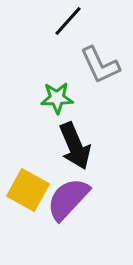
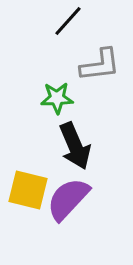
gray L-shape: rotated 72 degrees counterclockwise
yellow square: rotated 15 degrees counterclockwise
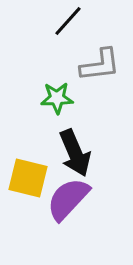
black arrow: moved 7 px down
yellow square: moved 12 px up
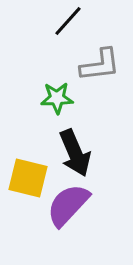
purple semicircle: moved 6 px down
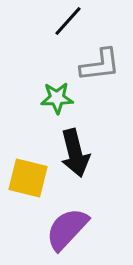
black arrow: rotated 9 degrees clockwise
purple semicircle: moved 1 px left, 24 px down
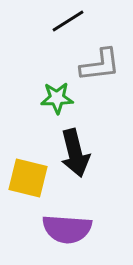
black line: rotated 16 degrees clockwise
purple semicircle: rotated 129 degrees counterclockwise
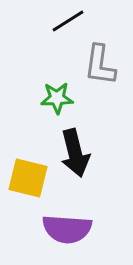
gray L-shape: rotated 105 degrees clockwise
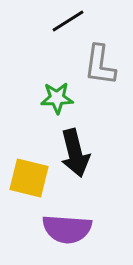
yellow square: moved 1 px right
